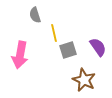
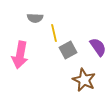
gray semicircle: moved 3 px down; rotated 70 degrees counterclockwise
gray square: rotated 12 degrees counterclockwise
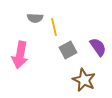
yellow line: moved 6 px up
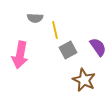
yellow line: moved 1 px right, 3 px down
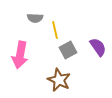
brown star: moved 25 px left
